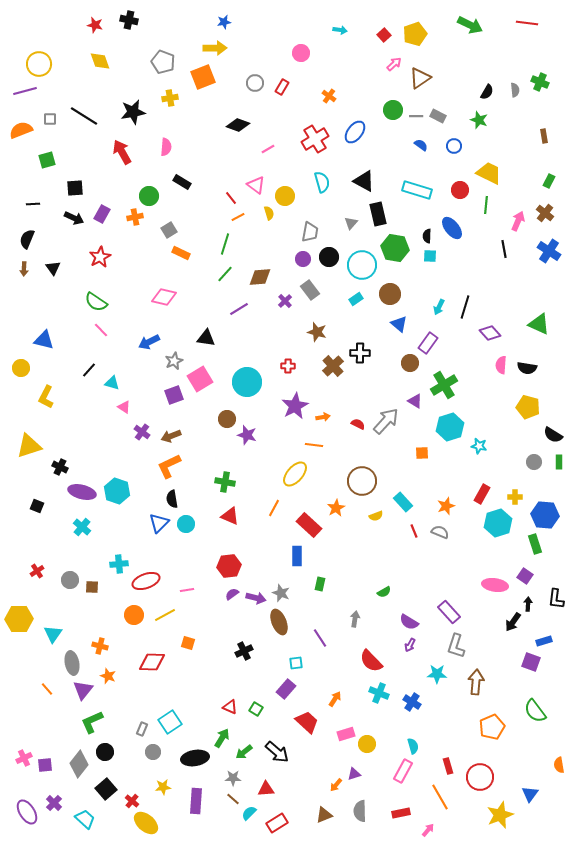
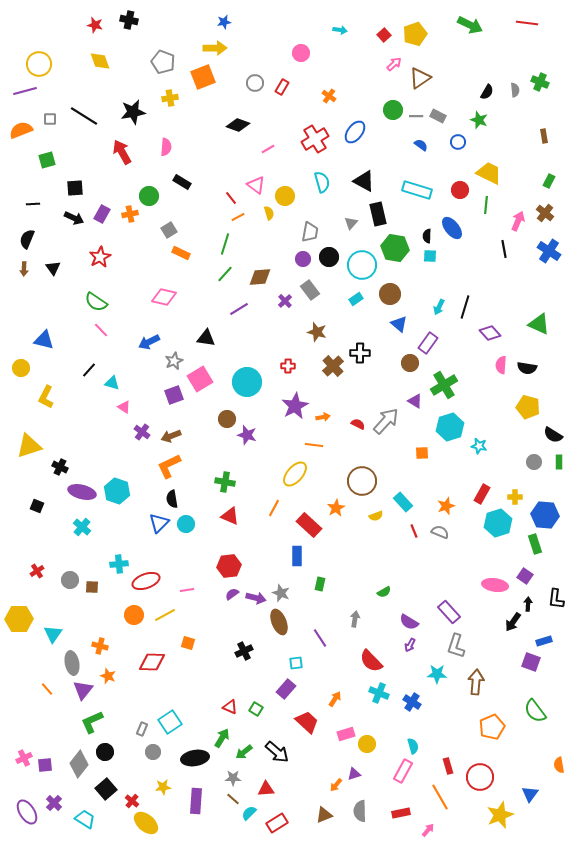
blue circle at (454, 146): moved 4 px right, 4 px up
orange cross at (135, 217): moved 5 px left, 3 px up
cyan trapezoid at (85, 819): rotated 10 degrees counterclockwise
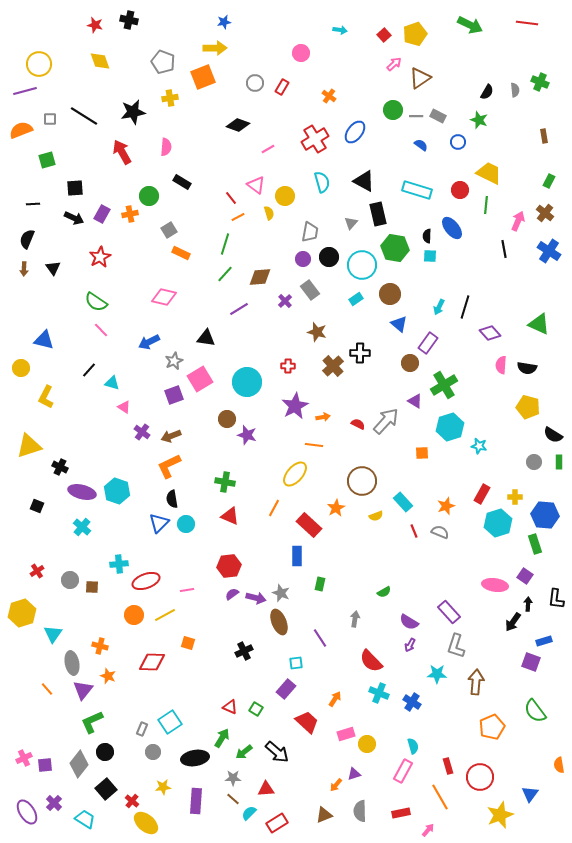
yellow hexagon at (19, 619): moved 3 px right, 6 px up; rotated 16 degrees counterclockwise
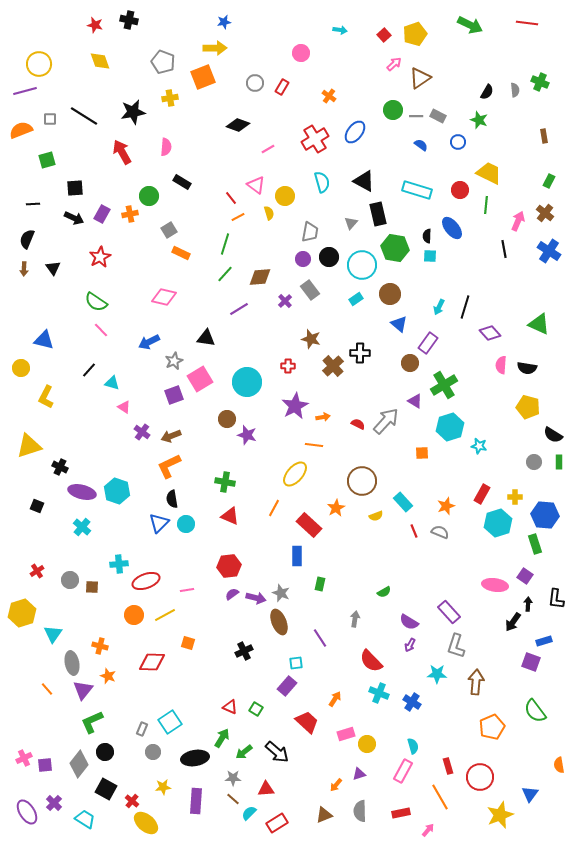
brown star at (317, 332): moved 6 px left, 7 px down
purple rectangle at (286, 689): moved 1 px right, 3 px up
purple triangle at (354, 774): moved 5 px right
black square at (106, 789): rotated 20 degrees counterclockwise
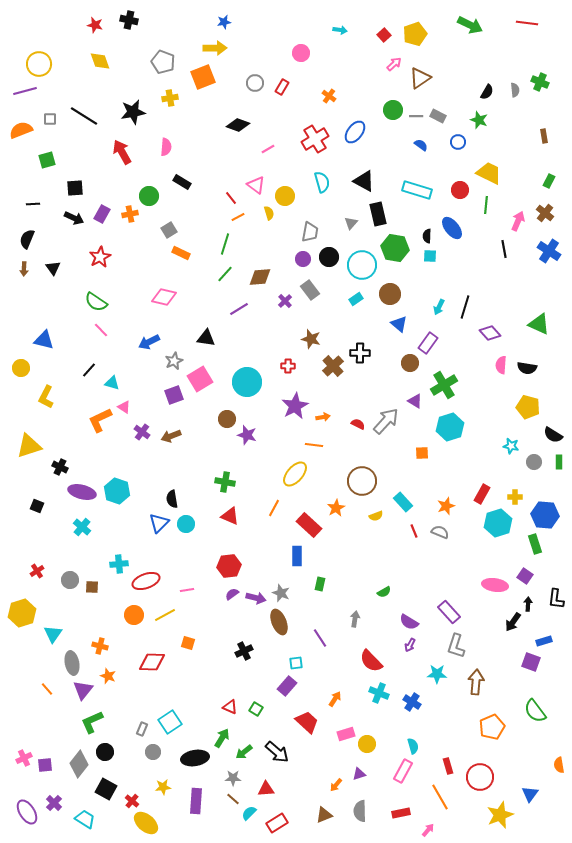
cyan star at (479, 446): moved 32 px right
orange L-shape at (169, 466): moved 69 px left, 46 px up
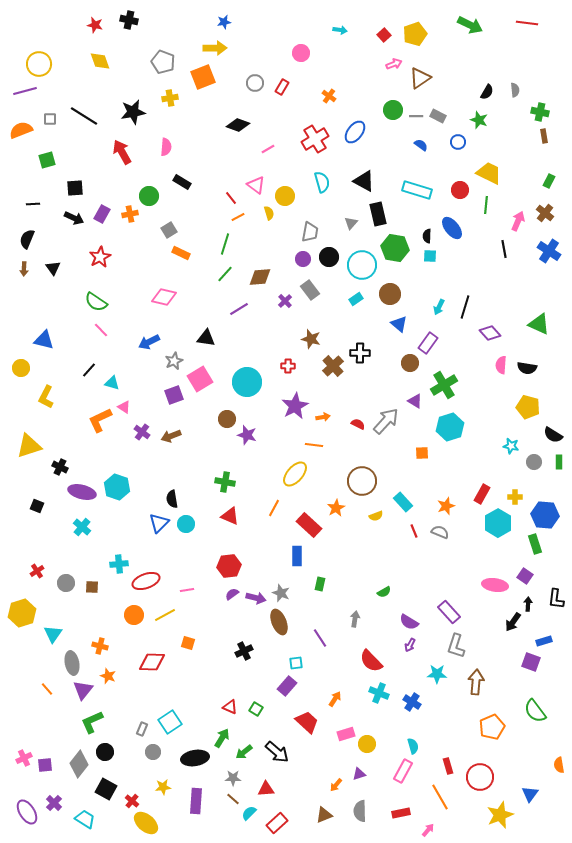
pink arrow at (394, 64): rotated 21 degrees clockwise
green cross at (540, 82): moved 30 px down; rotated 12 degrees counterclockwise
cyan hexagon at (117, 491): moved 4 px up
cyan hexagon at (498, 523): rotated 12 degrees counterclockwise
gray circle at (70, 580): moved 4 px left, 3 px down
red rectangle at (277, 823): rotated 10 degrees counterclockwise
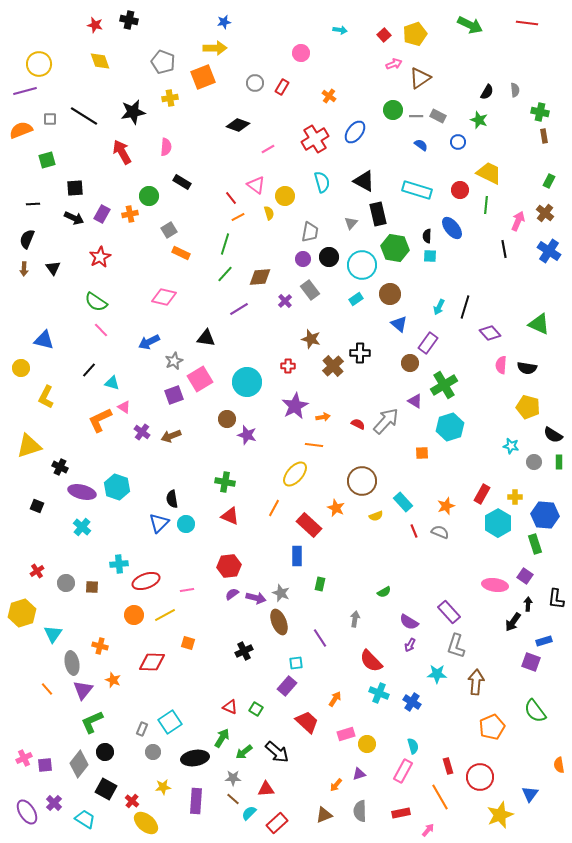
orange star at (336, 508): rotated 18 degrees counterclockwise
orange star at (108, 676): moved 5 px right, 4 px down
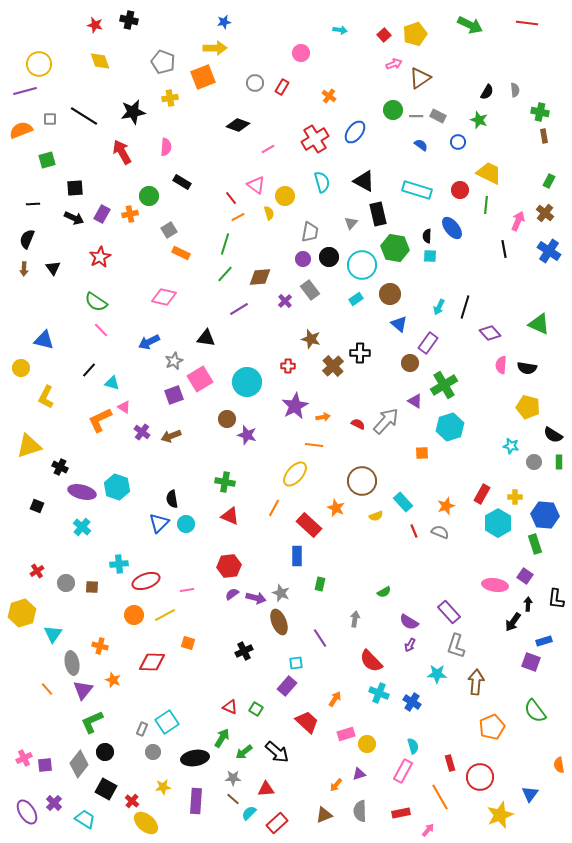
cyan square at (170, 722): moved 3 px left
red rectangle at (448, 766): moved 2 px right, 3 px up
